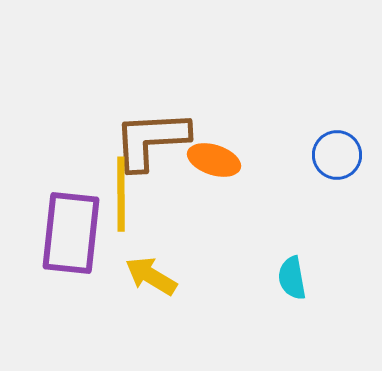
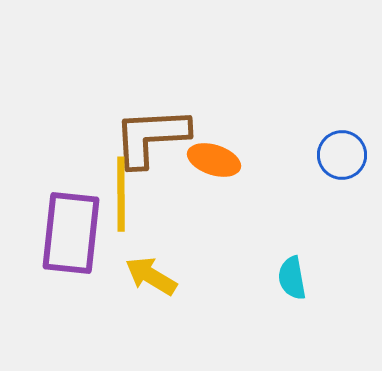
brown L-shape: moved 3 px up
blue circle: moved 5 px right
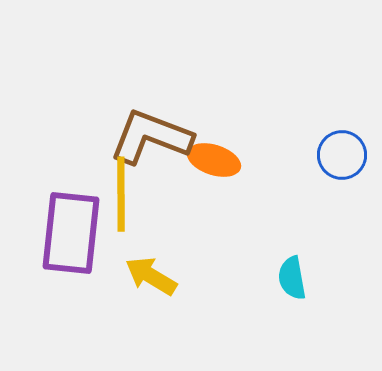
brown L-shape: rotated 24 degrees clockwise
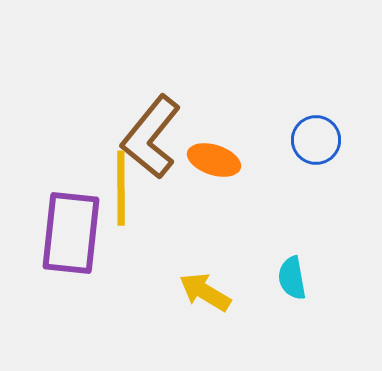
brown L-shape: rotated 72 degrees counterclockwise
blue circle: moved 26 px left, 15 px up
yellow line: moved 6 px up
yellow arrow: moved 54 px right, 16 px down
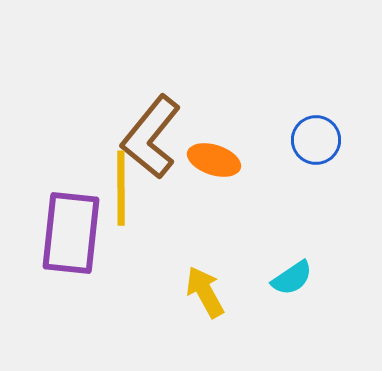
cyan semicircle: rotated 114 degrees counterclockwise
yellow arrow: rotated 30 degrees clockwise
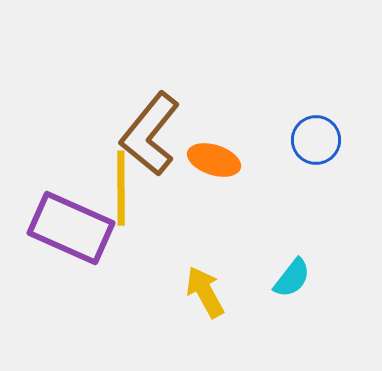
brown L-shape: moved 1 px left, 3 px up
purple rectangle: moved 5 px up; rotated 72 degrees counterclockwise
cyan semicircle: rotated 18 degrees counterclockwise
